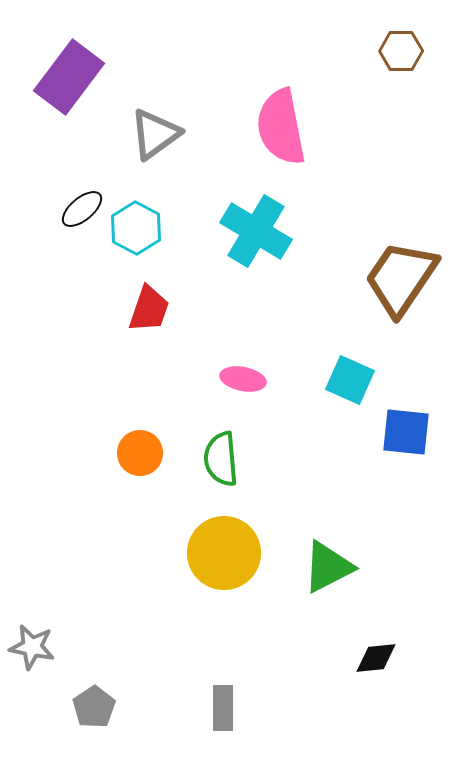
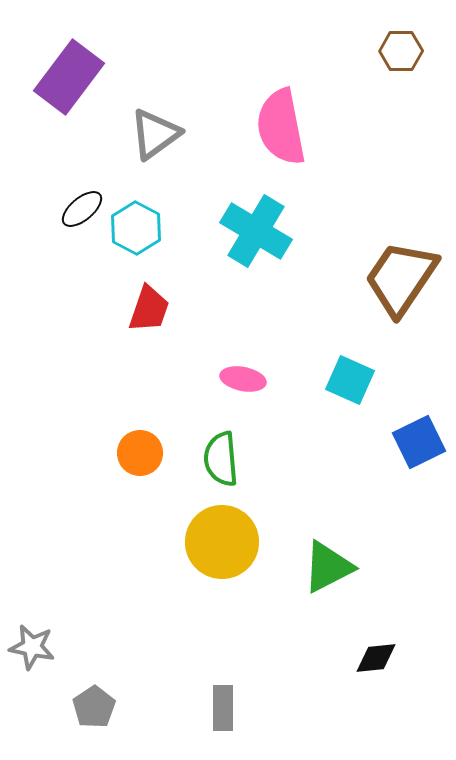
blue square: moved 13 px right, 10 px down; rotated 32 degrees counterclockwise
yellow circle: moved 2 px left, 11 px up
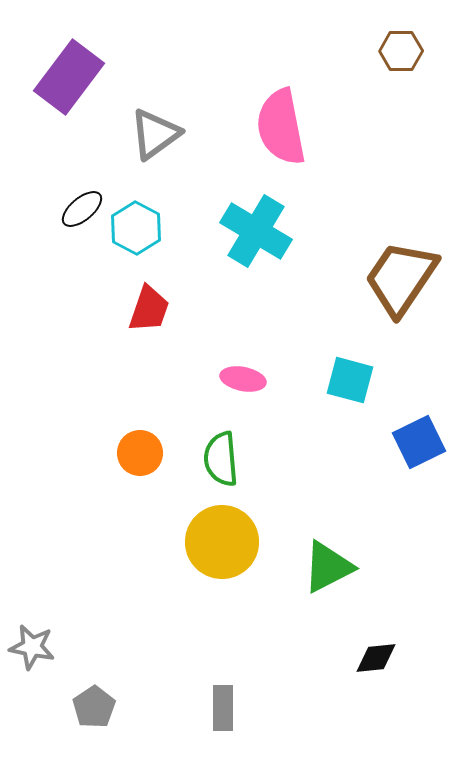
cyan square: rotated 9 degrees counterclockwise
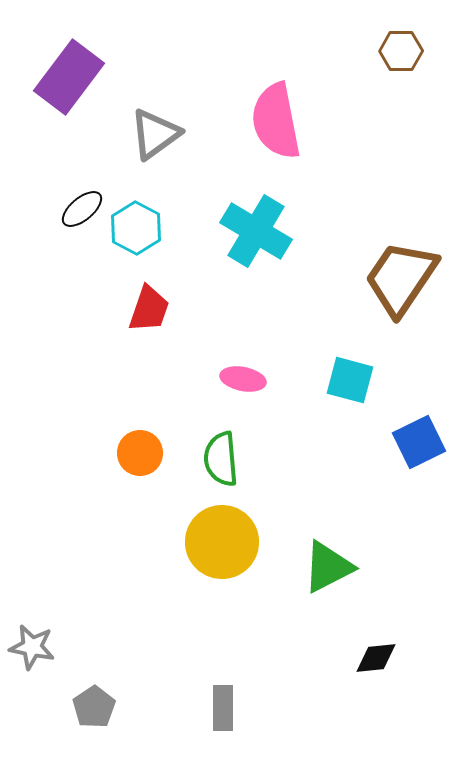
pink semicircle: moved 5 px left, 6 px up
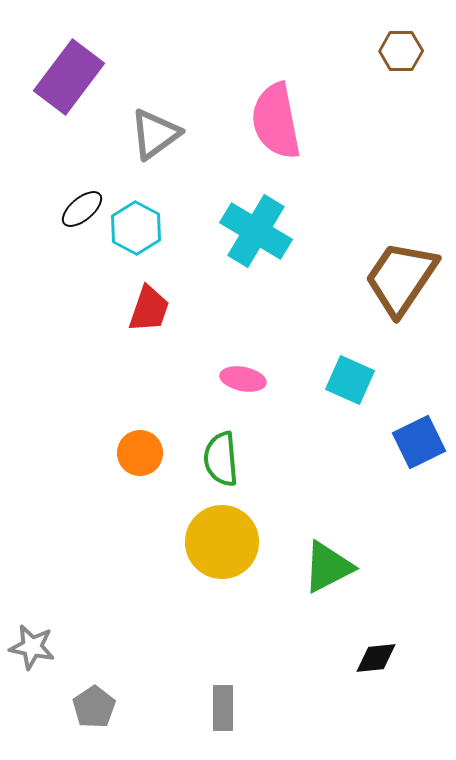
cyan square: rotated 9 degrees clockwise
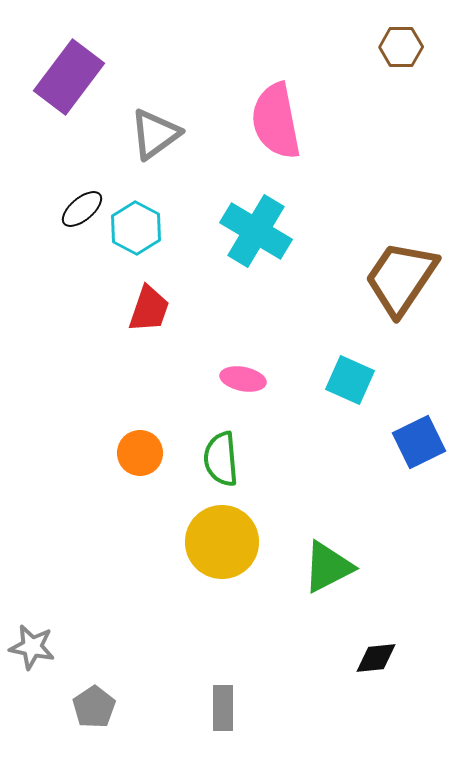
brown hexagon: moved 4 px up
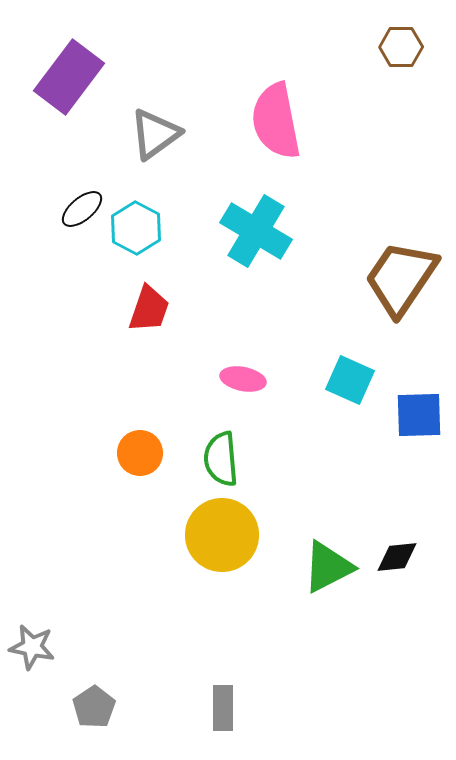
blue square: moved 27 px up; rotated 24 degrees clockwise
yellow circle: moved 7 px up
black diamond: moved 21 px right, 101 px up
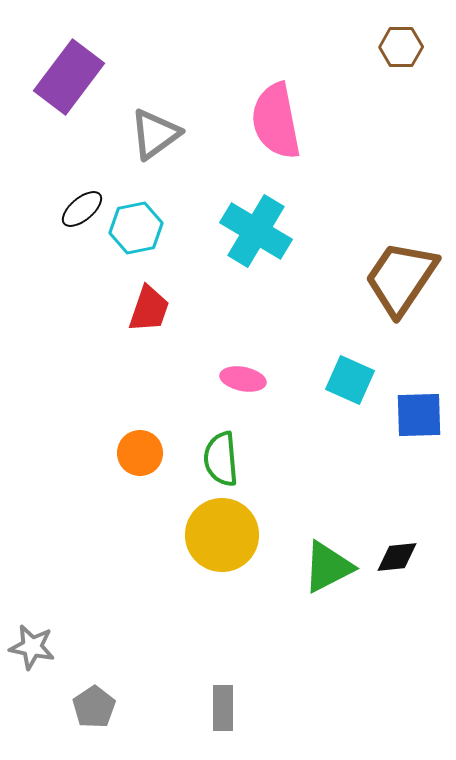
cyan hexagon: rotated 21 degrees clockwise
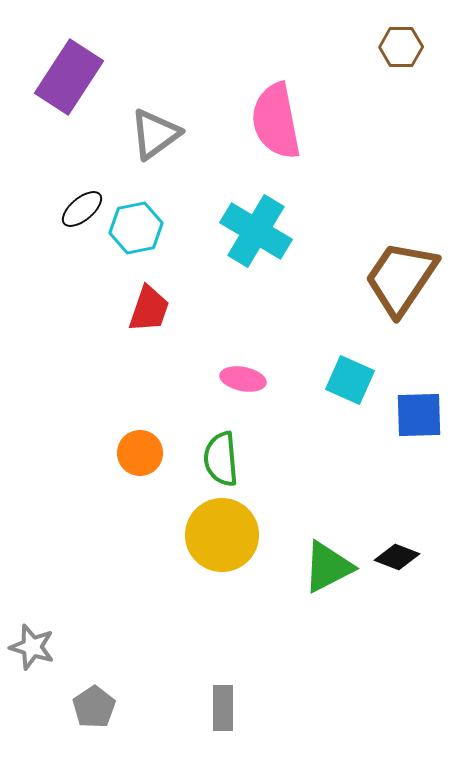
purple rectangle: rotated 4 degrees counterclockwise
black diamond: rotated 27 degrees clockwise
gray star: rotated 6 degrees clockwise
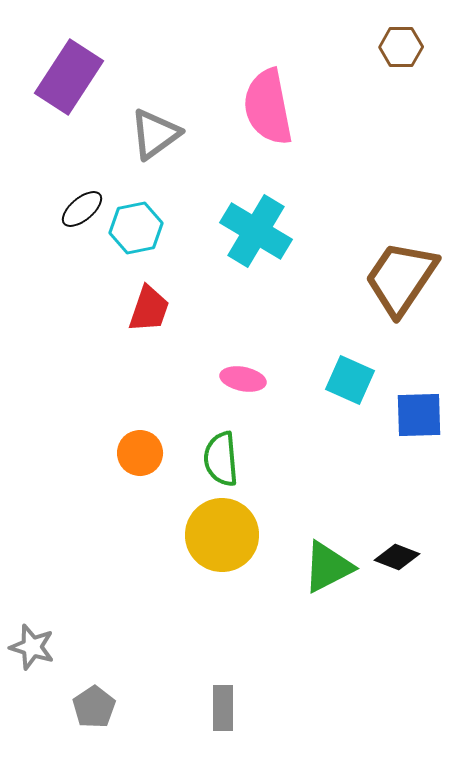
pink semicircle: moved 8 px left, 14 px up
